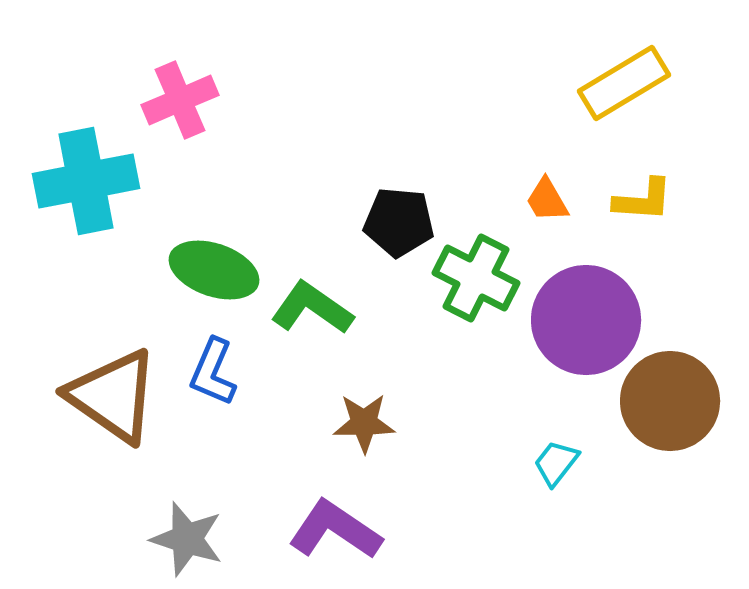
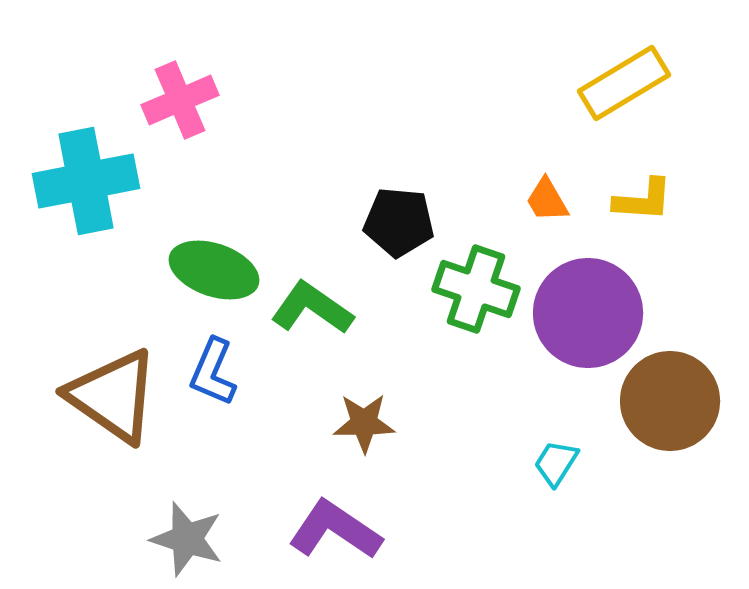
green cross: moved 11 px down; rotated 8 degrees counterclockwise
purple circle: moved 2 px right, 7 px up
cyan trapezoid: rotated 6 degrees counterclockwise
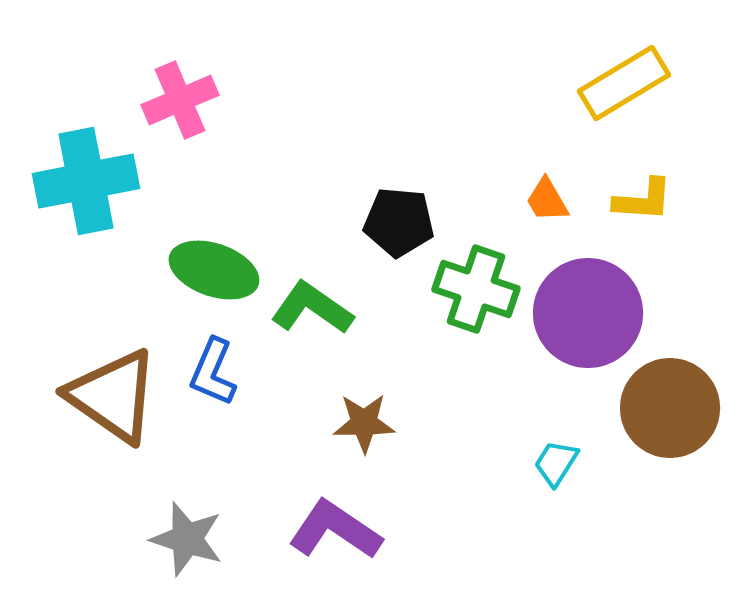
brown circle: moved 7 px down
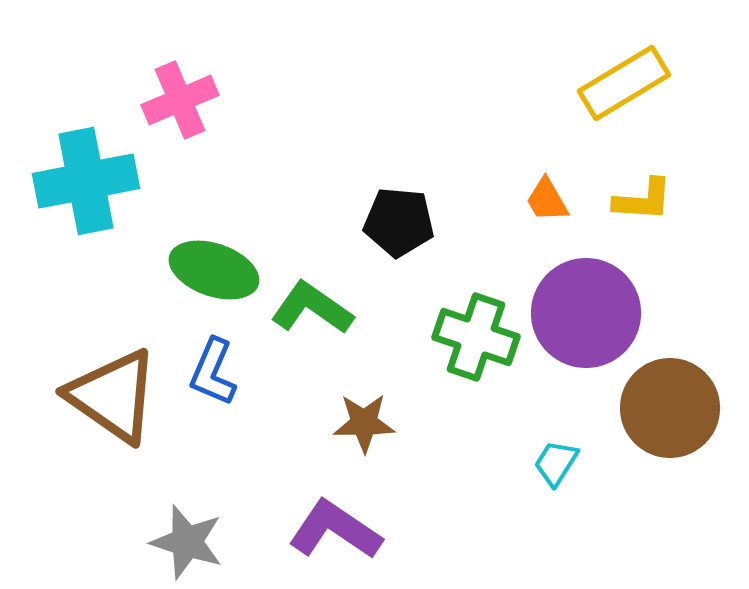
green cross: moved 48 px down
purple circle: moved 2 px left
gray star: moved 3 px down
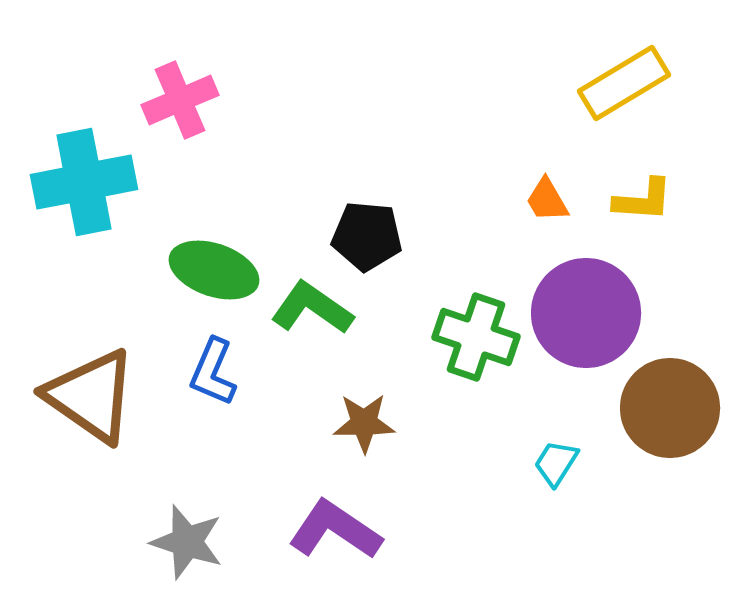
cyan cross: moved 2 px left, 1 px down
black pentagon: moved 32 px left, 14 px down
brown triangle: moved 22 px left
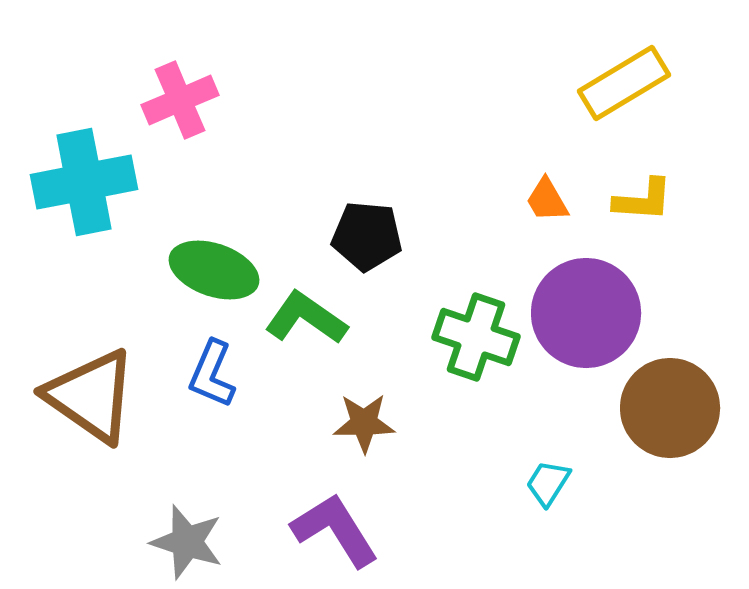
green L-shape: moved 6 px left, 10 px down
blue L-shape: moved 1 px left, 2 px down
cyan trapezoid: moved 8 px left, 20 px down
purple L-shape: rotated 24 degrees clockwise
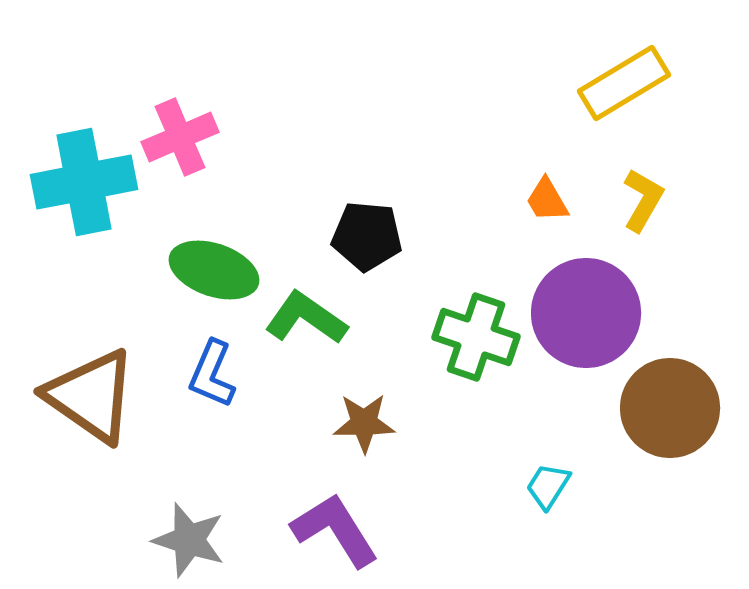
pink cross: moved 37 px down
yellow L-shape: rotated 64 degrees counterclockwise
cyan trapezoid: moved 3 px down
gray star: moved 2 px right, 2 px up
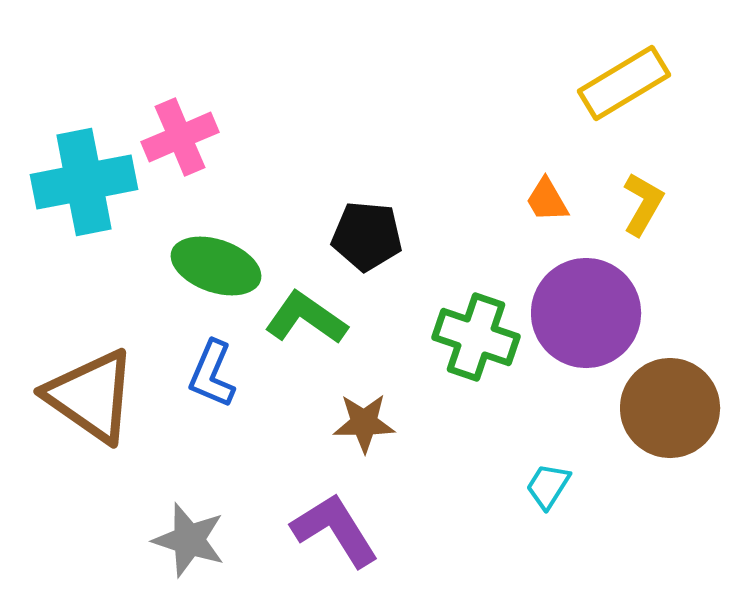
yellow L-shape: moved 4 px down
green ellipse: moved 2 px right, 4 px up
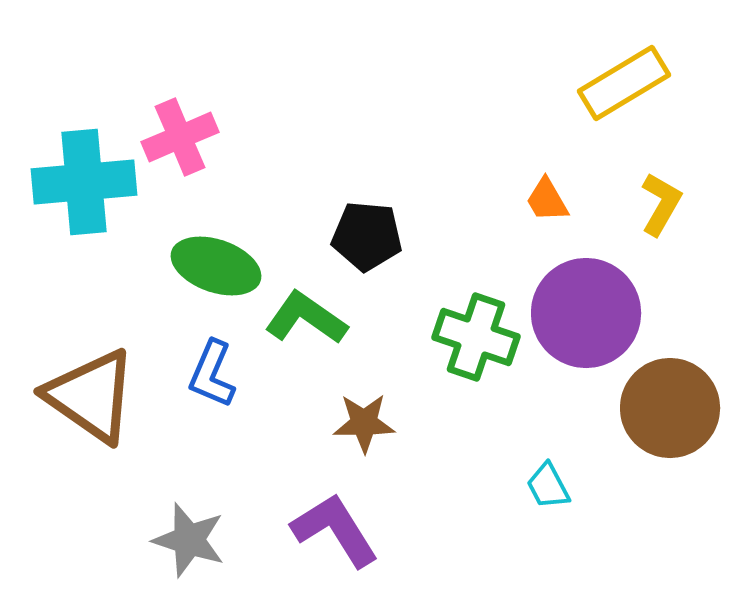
cyan cross: rotated 6 degrees clockwise
yellow L-shape: moved 18 px right
cyan trapezoid: rotated 60 degrees counterclockwise
